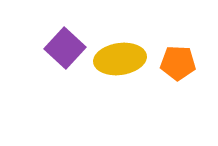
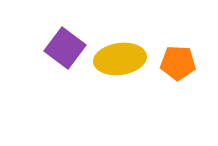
purple square: rotated 6 degrees counterclockwise
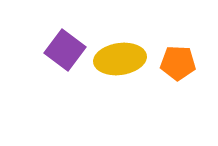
purple square: moved 2 px down
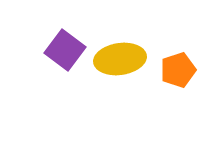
orange pentagon: moved 7 px down; rotated 20 degrees counterclockwise
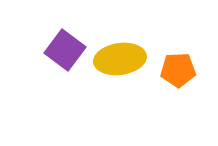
orange pentagon: rotated 16 degrees clockwise
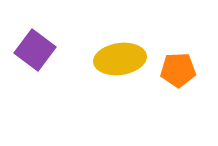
purple square: moved 30 px left
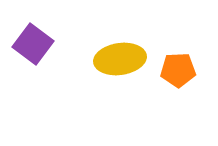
purple square: moved 2 px left, 6 px up
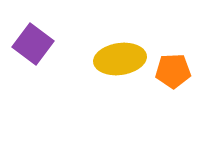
orange pentagon: moved 5 px left, 1 px down
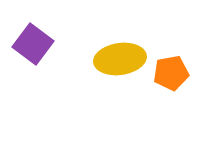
orange pentagon: moved 2 px left, 2 px down; rotated 8 degrees counterclockwise
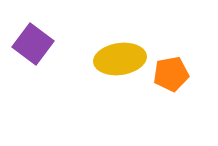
orange pentagon: moved 1 px down
